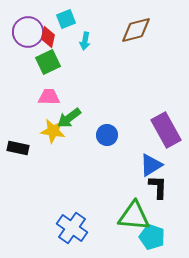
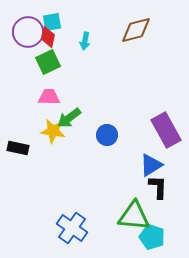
cyan square: moved 14 px left, 3 px down; rotated 12 degrees clockwise
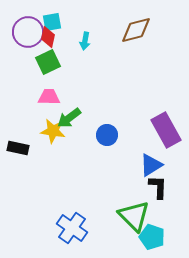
green triangle: rotated 40 degrees clockwise
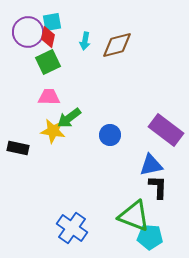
brown diamond: moved 19 px left, 15 px down
purple rectangle: rotated 24 degrees counterclockwise
blue circle: moved 3 px right
blue triangle: rotated 20 degrees clockwise
green triangle: rotated 24 degrees counterclockwise
cyan pentagon: moved 2 px left; rotated 15 degrees counterclockwise
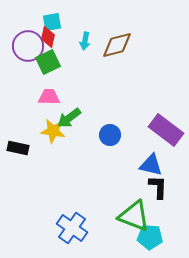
purple circle: moved 14 px down
blue triangle: rotated 25 degrees clockwise
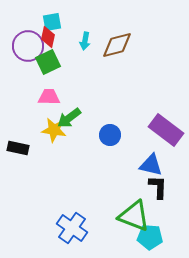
yellow star: moved 1 px right, 1 px up
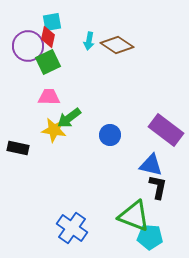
cyan arrow: moved 4 px right
brown diamond: rotated 48 degrees clockwise
black L-shape: rotated 10 degrees clockwise
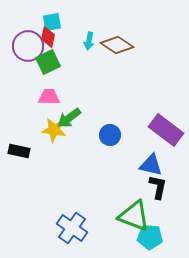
black rectangle: moved 1 px right, 3 px down
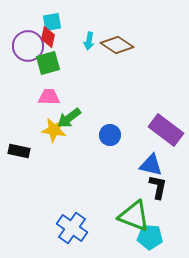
green square: moved 1 px down; rotated 10 degrees clockwise
